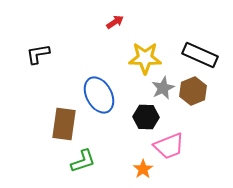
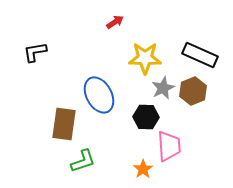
black L-shape: moved 3 px left, 2 px up
pink trapezoid: rotated 72 degrees counterclockwise
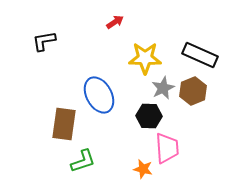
black L-shape: moved 9 px right, 11 px up
black hexagon: moved 3 px right, 1 px up
pink trapezoid: moved 2 px left, 2 px down
orange star: rotated 24 degrees counterclockwise
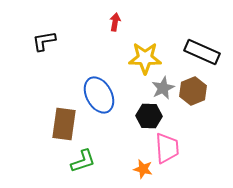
red arrow: rotated 48 degrees counterclockwise
black rectangle: moved 2 px right, 3 px up
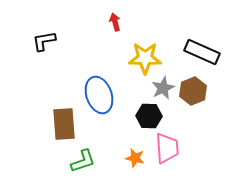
red arrow: rotated 24 degrees counterclockwise
blue ellipse: rotated 9 degrees clockwise
brown rectangle: rotated 12 degrees counterclockwise
orange star: moved 8 px left, 11 px up
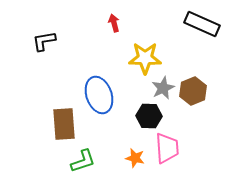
red arrow: moved 1 px left, 1 px down
black rectangle: moved 28 px up
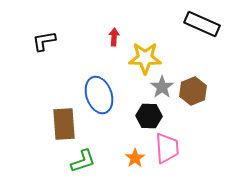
red arrow: moved 14 px down; rotated 18 degrees clockwise
gray star: moved 1 px left, 1 px up; rotated 10 degrees counterclockwise
orange star: rotated 24 degrees clockwise
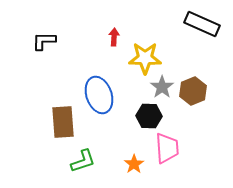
black L-shape: rotated 10 degrees clockwise
brown rectangle: moved 1 px left, 2 px up
orange star: moved 1 px left, 6 px down
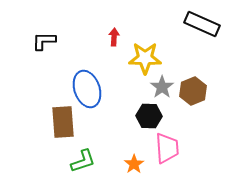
blue ellipse: moved 12 px left, 6 px up
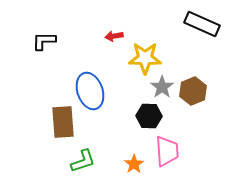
red arrow: moved 1 px up; rotated 102 degrees counterclockwise
blue ellipse: moved 3 px right, 2 px down
pink trapezoid: moved 3 px down
